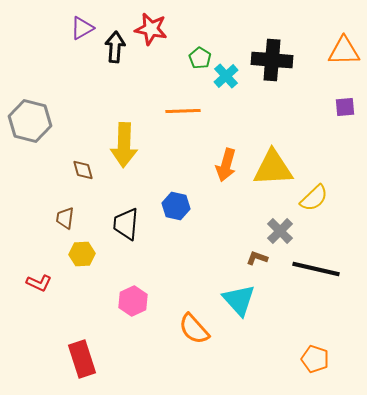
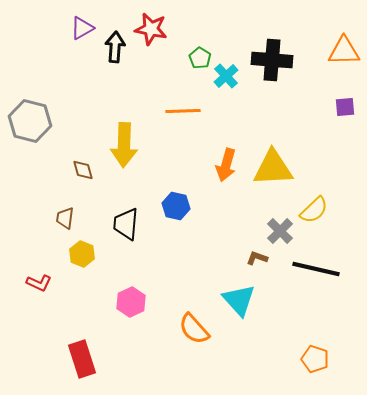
yellow semicircle: moved 12 px down
yellow hexagon: rotated 25 degrees clockwise
pink hexagon: moved 2 px left, 1 px down
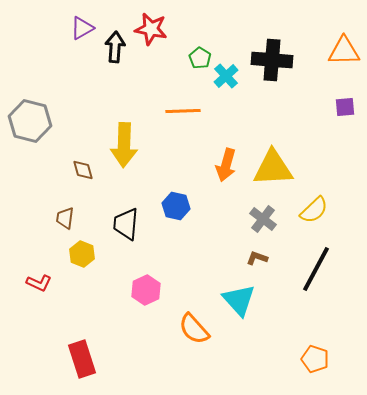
gray cross: moved 17 px left, 12 px up; rotated 8 degrees counterclockwise
black line: rotated 75 degrees counterclockwise
pink hexagon: moved 15 px right, 12 px up
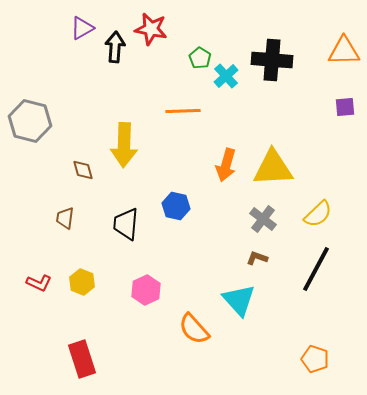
yellow semicircle: moved 4 px right, 4 px down
yellow hexagon: moved 28 px down
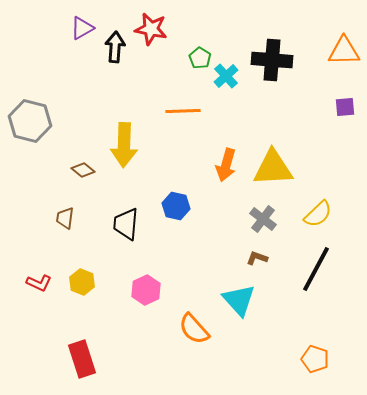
brown diamond: rotated 35 degrees counterclockwise
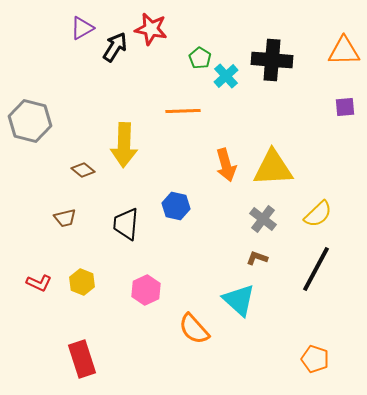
black arrow: rotated 28 degrees clockwise
orange arrow: rotated 32 degrees counterclockwise
brown trapezoid: rotated 110 degrees counterclockwise
cyan triangle: rotated 6 degrees counterclockwise
